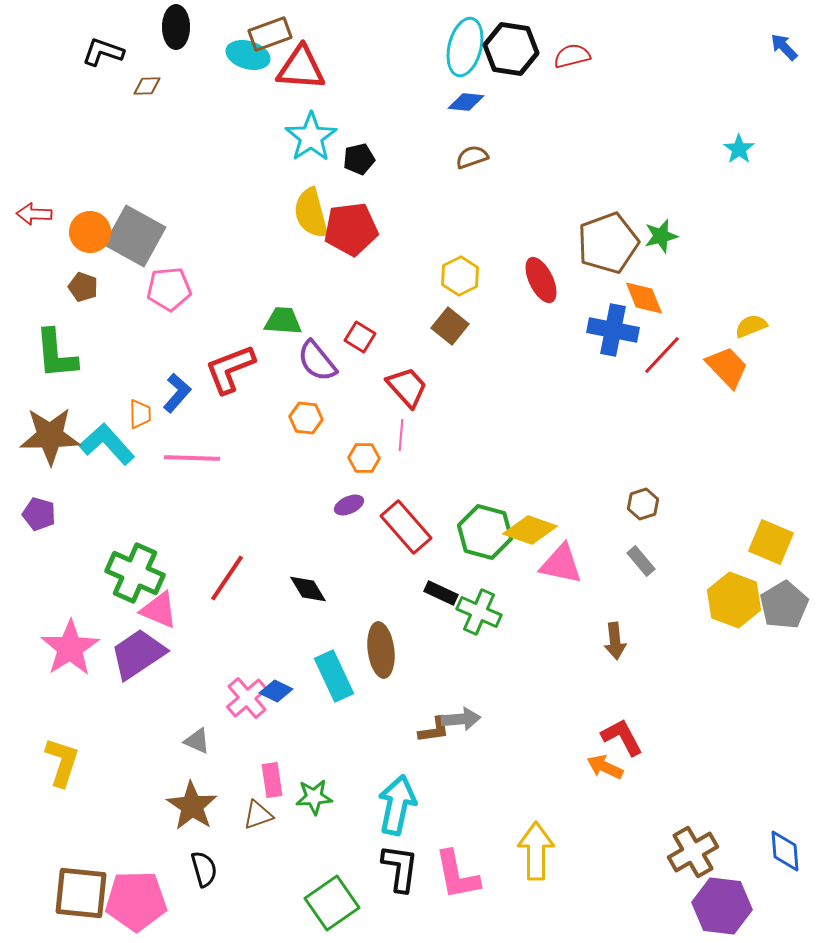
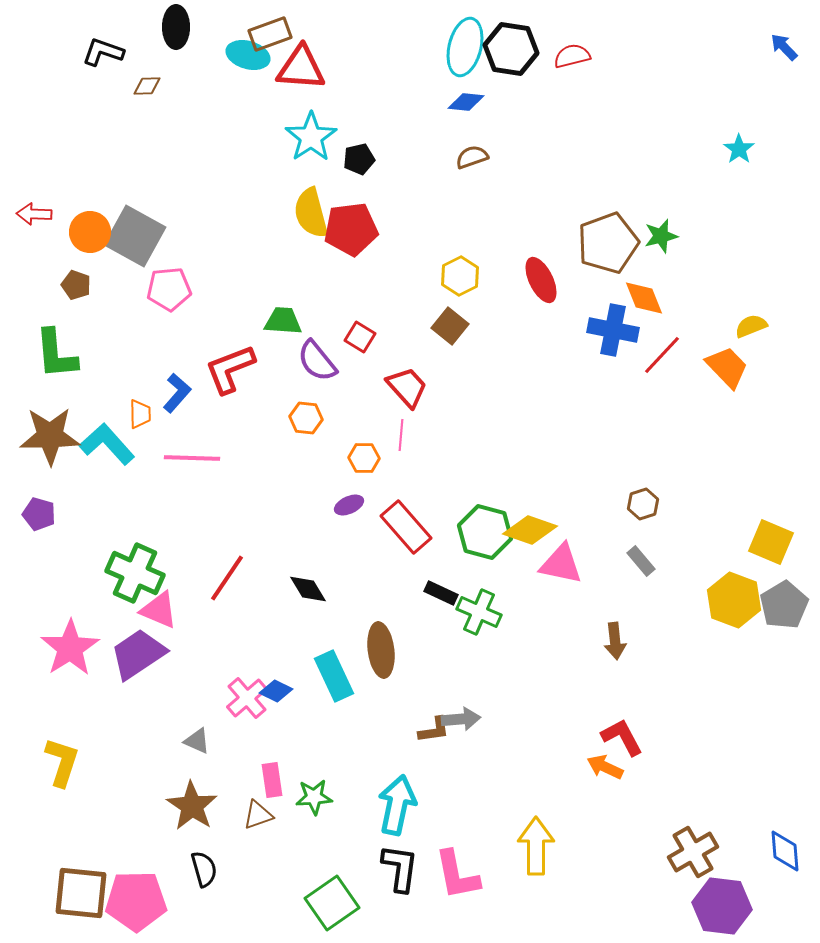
brown pentagon at (83, 287): moved 7 px left, 2 px up
yellow arrow at (536, 851): moved 5 px up
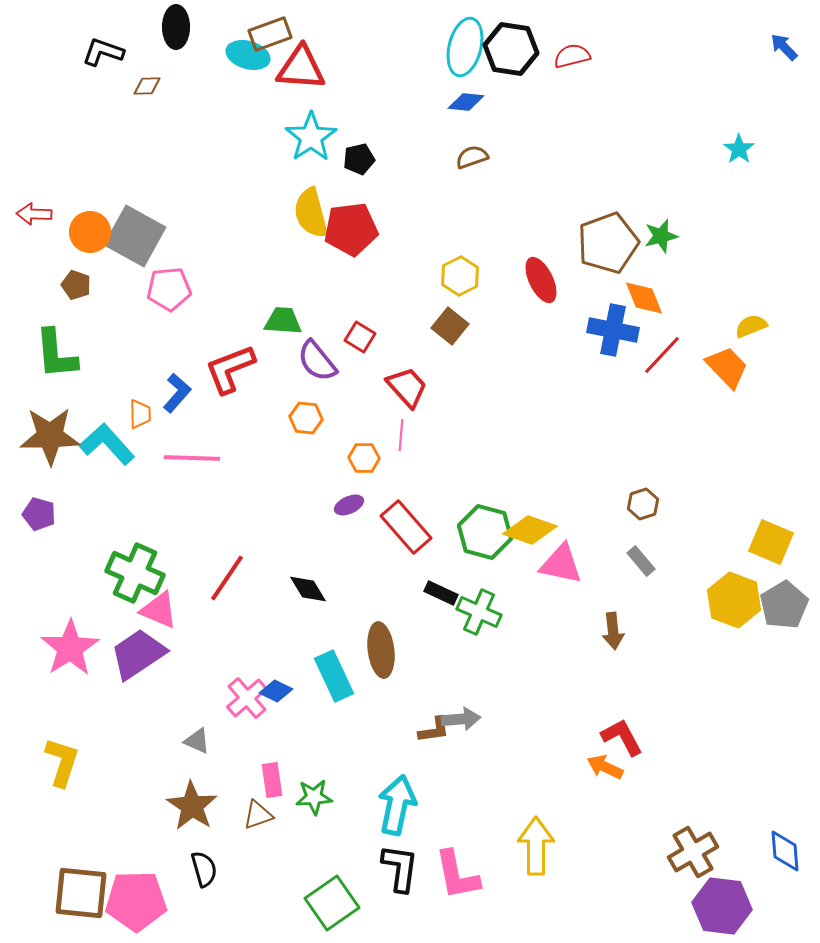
brown arrow at (615, 641): moved 2 px left, 10 px up
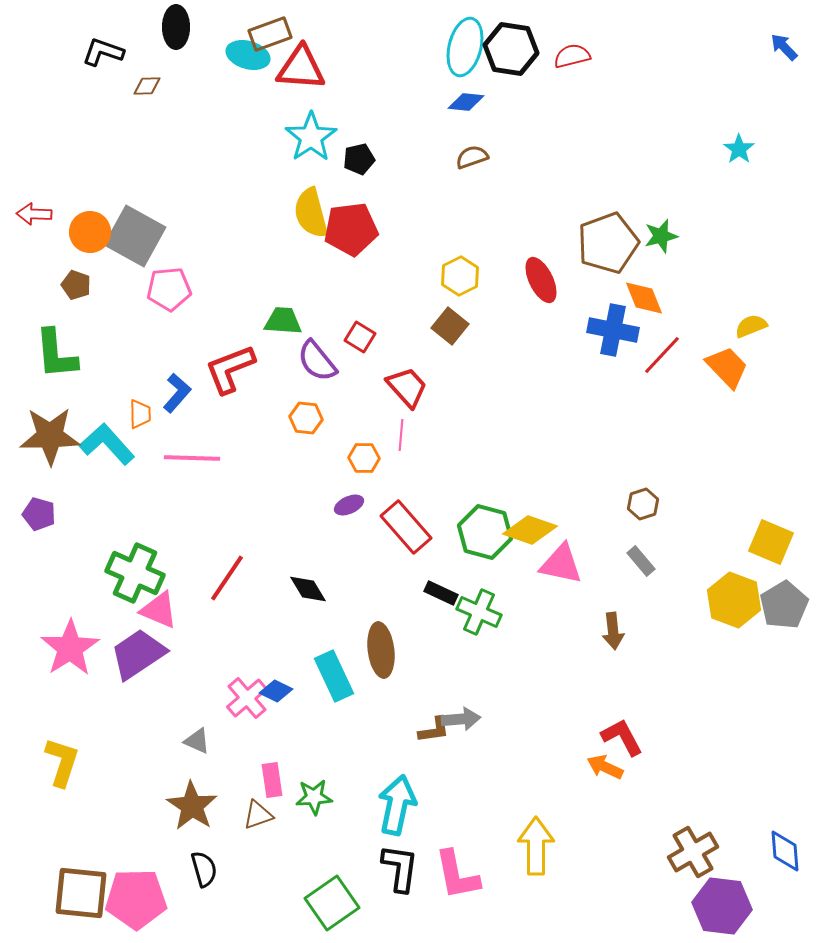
pink pentagon at (136, 901): moved 2 px up
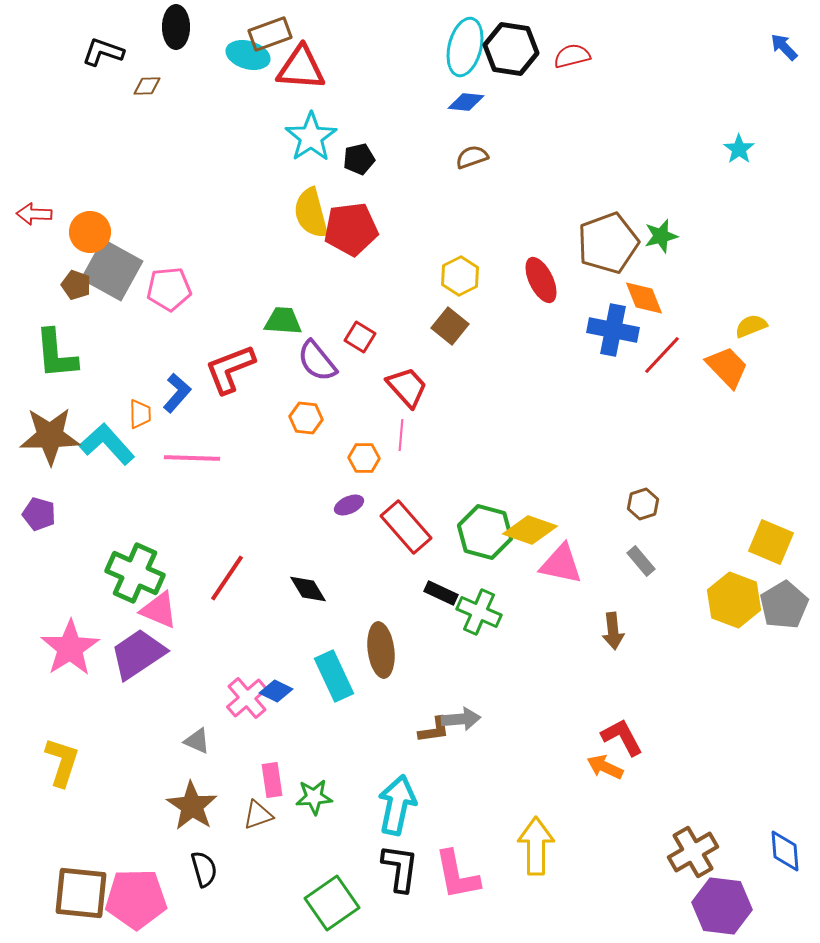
gray square at (135, 236): moved 23 px left, 34 px down
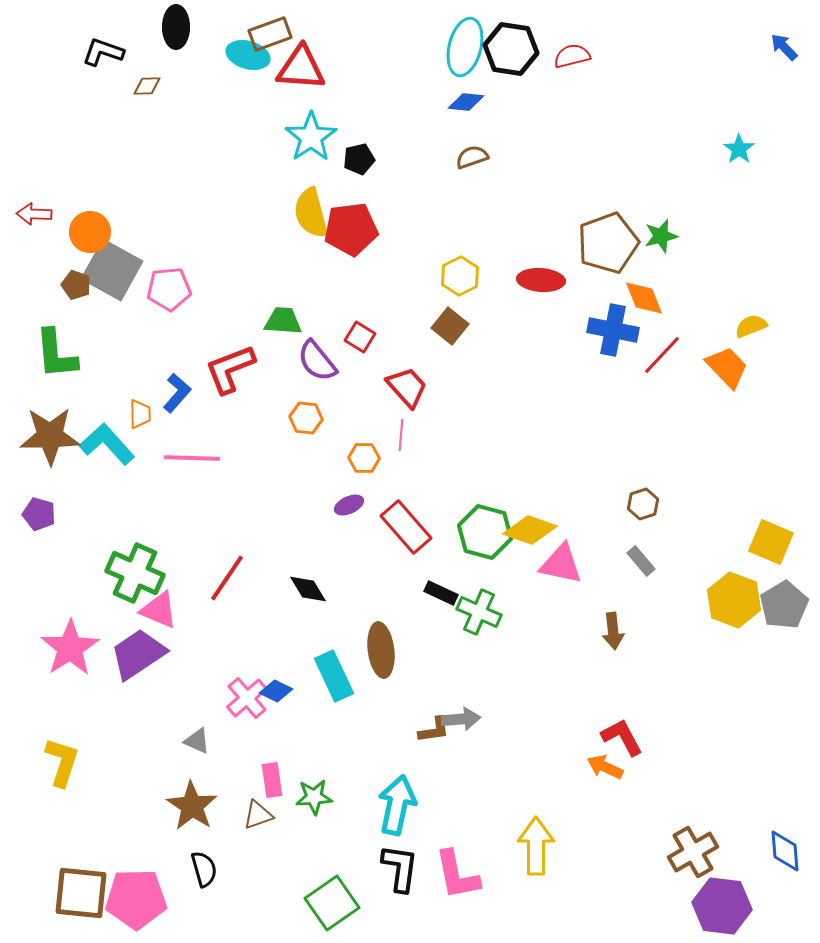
red ellipse at (541, 280): rotated 60 degrees counterclockwise
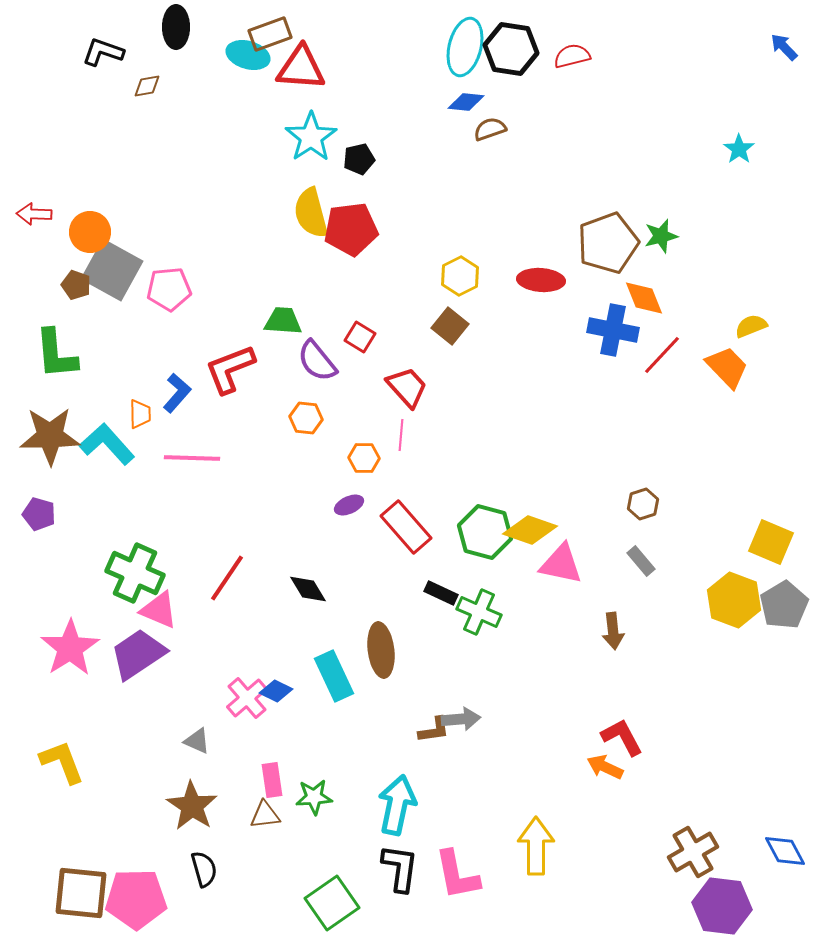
brown diamond at (147, 86): rotated 8 degrees counterclockwise
brown semicircle at (472, 157): moved 18 px right, 28 px up
yellow L-shape at (62, 762): rotated 39 degrees counterclockwise
brown triangle at (258, 815): moved 7 px right; rotated 12 degrees clockwise
blue diamond at (785, 851): rotated 24 degrees counterclockwise
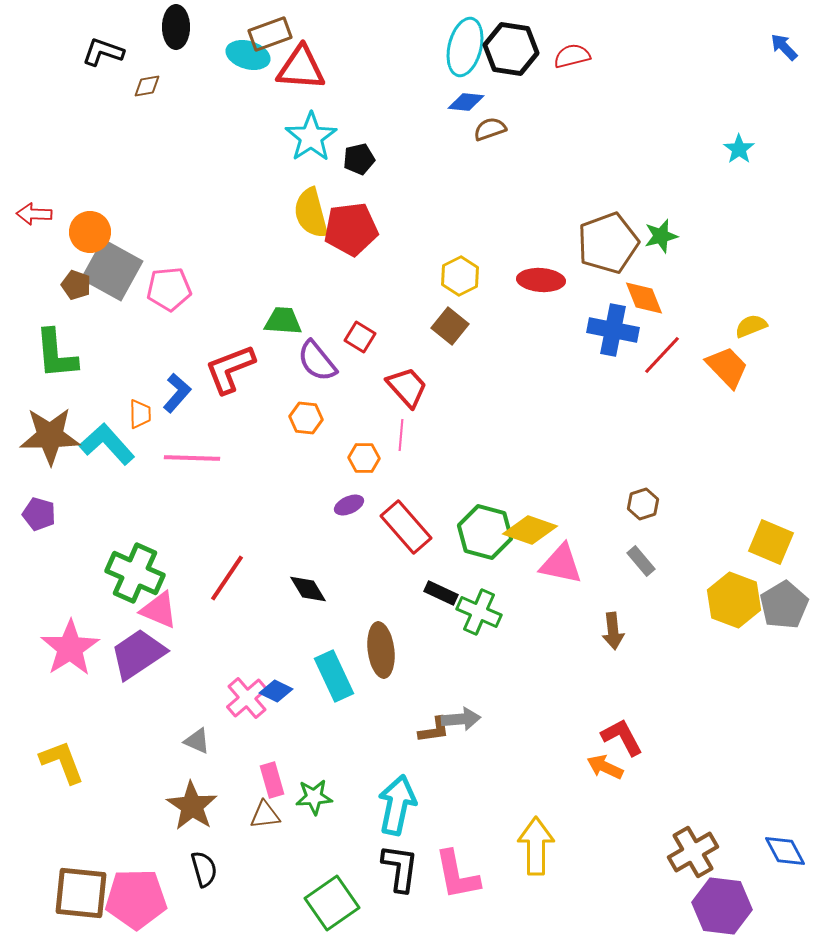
pink rectangle at (272, 780): rotated 8 degrees counterclockwise
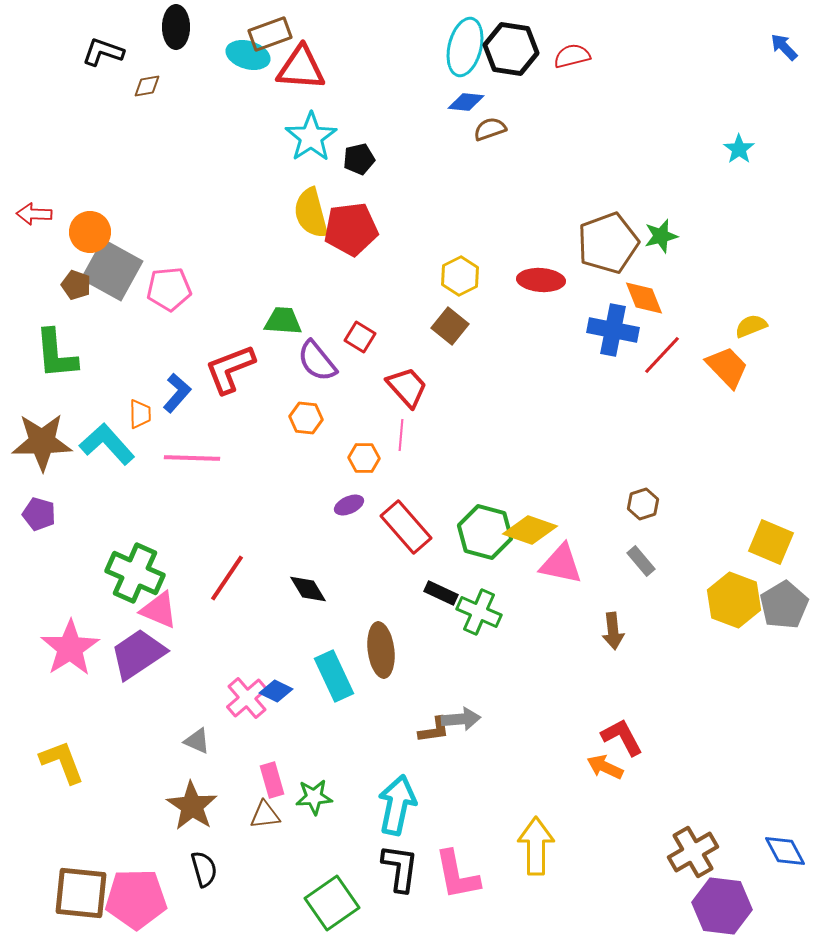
brown star at (50, 436): moved 8 px left, 6 px down
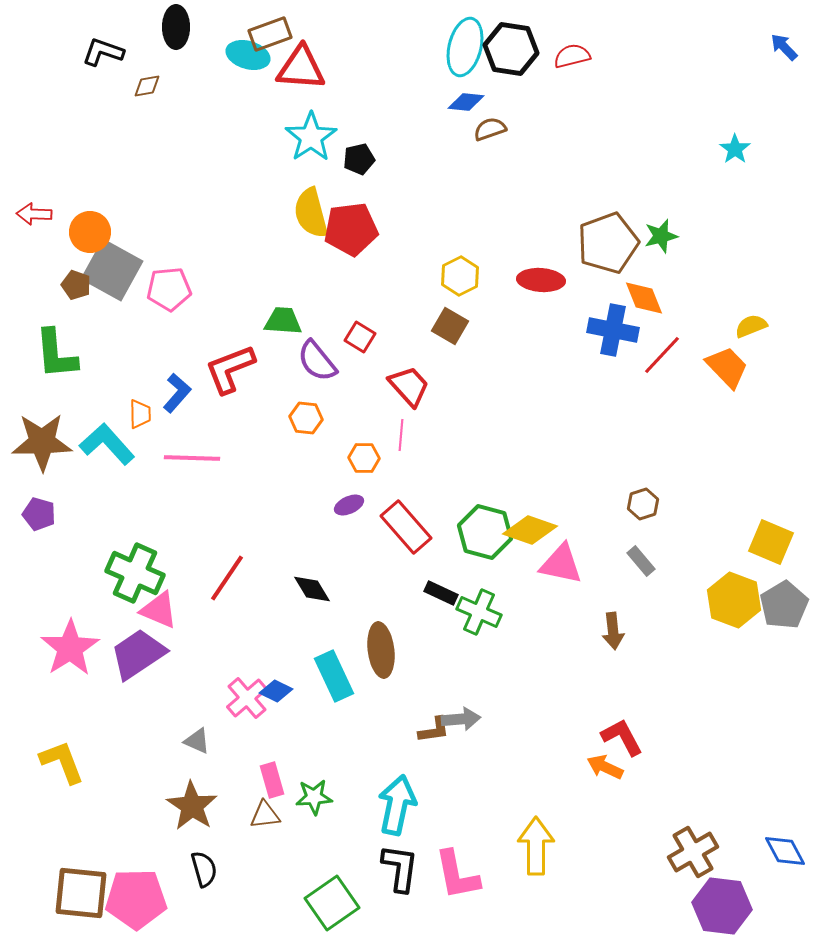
cyan star at (739, 149): moved 4 px left
brown square at (450, 326): rotated 9 degrees counterclockwise
red trapezoid at (407, 387): moved 2 px right, 1 px up
black diamond at (308, 589): moved 4 px right
